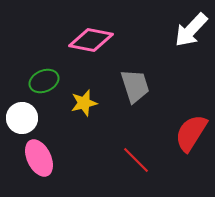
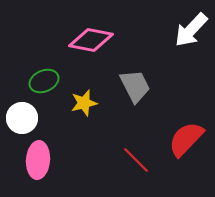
gray trapezoid: rotated 9 degrees counterclockwise
red semicircle: moved 5 px left, 6 px down; rotated 12 degrees clockwise
pink ellipse: moved 1 px left, 2 px down; rotated 30 degrees clockwise
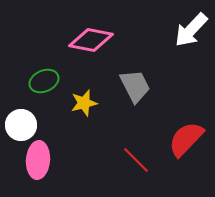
white circle: moved 1 px left, 7 px down
